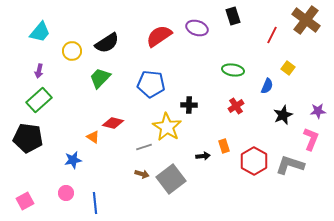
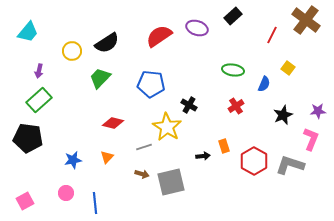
black rectangle: rotated 66 degrees clockwise
cyan trapezoid: moved 12 px left
blue semicircle: moved 3 px left, 2 px up
black cross: rotated 28 degrees clockwise
orange triangle: moved 14 px right, 20 px down; rotated 40 degrees clockwise
gray square: moved 3 px down; rotated 24 degrees clockwise
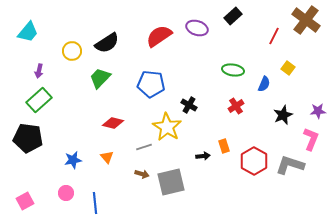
red line: moved 2 px right, 1 px down
orange triangle: rotated 24 degrees counterclockwise
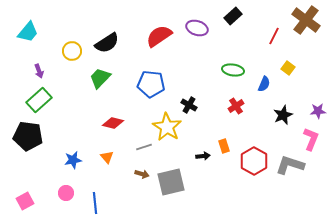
purple arrow: rotated 32 degrees counterclockwise
black pentagon: moved 2 px up
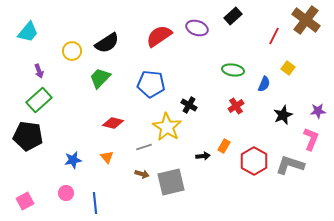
orange rectangle: rotated 48 degrees clockwise
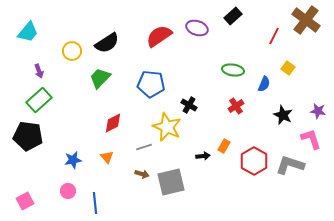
purple star: rotated 14 degrees clockwise
black star: rotated 24 degrees counterclockwise
red diamond: rotated 40 degrees counterclockwise
yellow star: rotated 8 degrees counterclockwise
pink L-shape: rotated 40 degrees counterclockwise
pink circle: moved 2 px right, 2 px up
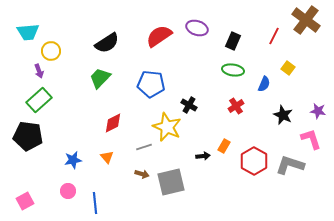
black rectangle: moved 25 px down; rotated 24 degrees counterclockwise
cyan trapezoid: rotated 45 degrees clockwise
yellow circle: moved 21 px left
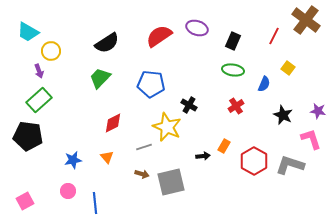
cyan trapezoid: rotated 35 degrees clockwise
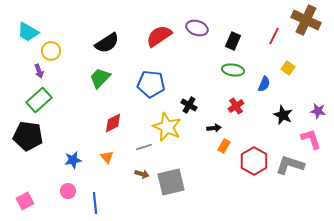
brown cross: rotated 12 degrees counterclockwise
black arrow: moved 11 px right, 28 px up
